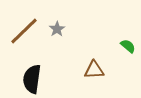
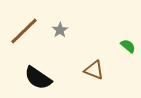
gray star: moved 3 px right, 1 px down
brown triangle: rotated 25 degrees clockwise
black semicircle: moved 6 px right, 1 px up; rotated 64 degrees counterclockwise
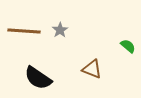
brown line: rotated 48 degrees clockwise
brown triangle: moved 2 px left, 1 px up
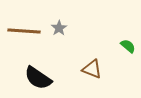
gray star: moved 1 px left, 2 px up
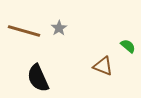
brown line: rotated 12 degrees clockwise
brown triangle: moved 11 px right, 3 px up
black semicircle: rotated 32 degrees clockwise
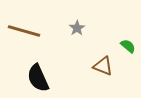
gray star: moved 18 px right
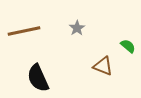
brown line: rotated 28 degrees counterclockwise
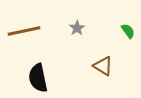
green semicircle: moved 15 px up; rotated 14 degrees clockwise
brown triangle: rotated 10 degrees clockwise
black semicircle: rotated 12 degrees clockwise
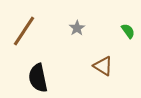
brown line: rotated 44 degrees counterclockwise
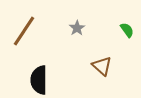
green semicircle: moved 1 px left, 1 px up
brown triangle: moved 1 px left; rotated 10 degrees clockwise
black semicircle: moved 1 px right, 2 px down; rotated 12 degrees clockwise
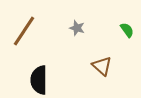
gray star: rotated 21 degrees counterclockwise
